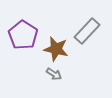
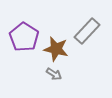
purple pentagon: moved 1 px right, 2 px down
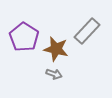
gray arrow: rotated 14 degrees counterclockwise
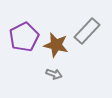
purple pentagon: rotated 12 degrees clockwise
brown star: moved 4 px up
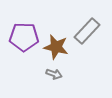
purple pentagon: rotated 28 degrees clockwise
brown star: moved 2 px down
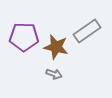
gray rectangle: rotated 12 degrees clockwise
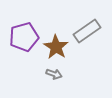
purple pentagon: rotated 16 degrees counterclockwise
brown star: rotated 20 degrees clockwise
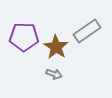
purple pentagon: rotated 16 degrees clockwise
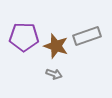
gray rectangle: moved 5 px down; rotated 16 degrees clockwise
brown star: moved 1 px up; rotated 15 degrees counterclockwise
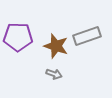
purple pentagon: moved 6 px left
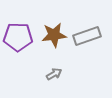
brown star: moved 2 px left, 11 px up; rotated 25 degrees counterclockwise
gray arrow: rotated 49 degrees counterclockwise
